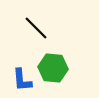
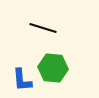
black line: moved 7 px right; rotated 28 degrees counterclockwise
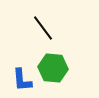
black line: rotated 36 degrees clockwise
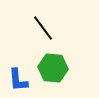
blue L-shape: moved 4 px left
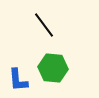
black line: moved 1 px right, 3 px up
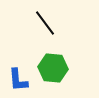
black line: moved 1 px right, 2 px up
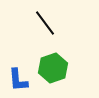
green hexagon: rotated 24 degrees counterclockwise
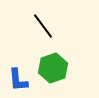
black line: moved 2 px left, 3 px down
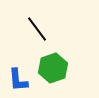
black line: moved 6 px left, 3 px down
